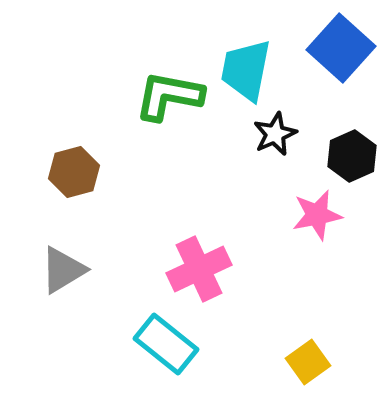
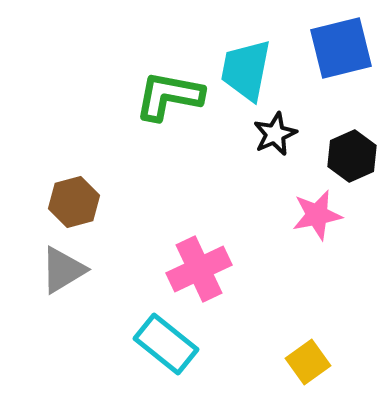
blue square: rotated 34 degrees clockwise
brown hexagon: moved 30 px down
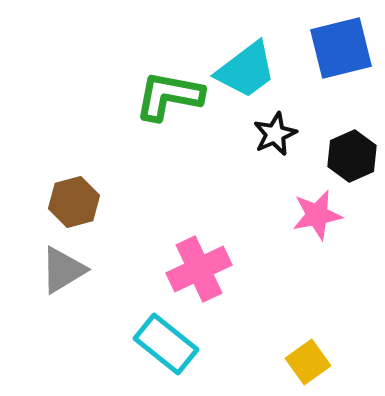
cyan trapezoid: rotated 138 degrees counterclockwise
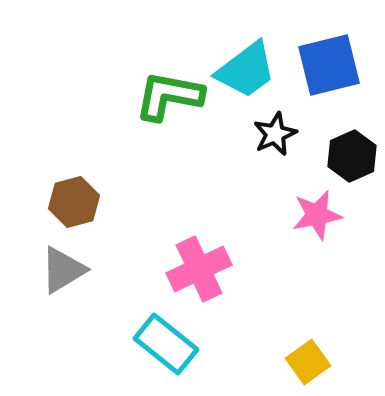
blue square: moved 12 px left, 17 px down
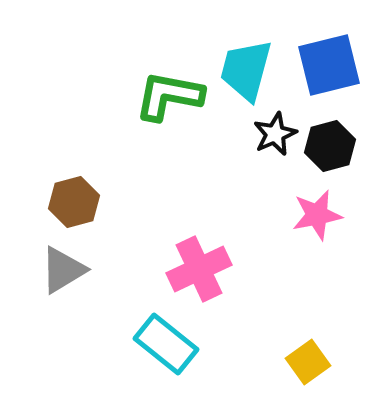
cyan trapezoid: rotated 142 degrees clockwise
black hexagon: moved 22 px left, 10 px up; rotated 9 degrees clockwise
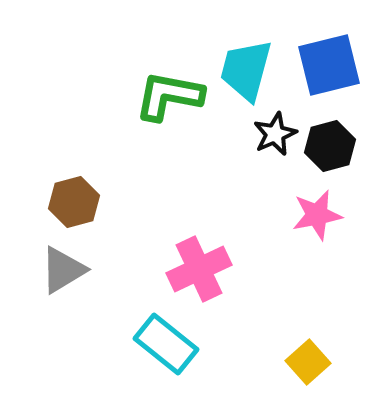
yellow square: rotated 6 degrees counterclockwise
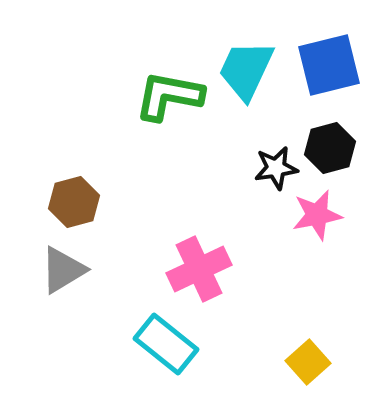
cyan trapezoid: rotated 10 degrees clockwise
black star: moved 1 px right, 34 px down; rotated 15 degrees clockwise
black hexagon: moved 2 px down
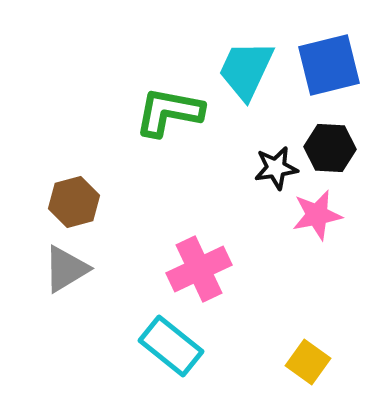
green L-shape: moved 16 px down
black hexagon: rotated 18 degrees clockwise
gray triangle: moved 3 px right, 1 px up
cyan rectangle: moved 5 px right, 2 px down
yellow square: rotated 12 degrees counterclockwise
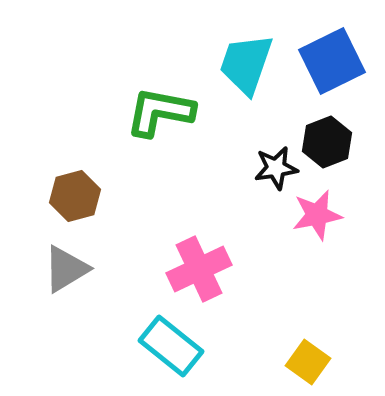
blue square: moved 3 px right, 4 px up; rotated 12 degrees counterclockwise
cyan trapezoid: moved 6 px up; rotated 6 degrees counterclockwise
green L-shape: moved 9 px left
black hexagon: moved 3 px left, 6 px up; rotated 24 degrees counterclockwise
brown hexagon: moved 1 px right, 6 px up
